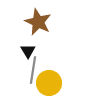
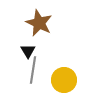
brown star: moved 1 px right, 1 px down
yellow circle: moved 15 px right, 3 px up
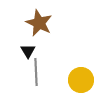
gray line: moved 3 px right, 2 px down; rotated 12 degrees counterclockwise
yellow circle: moved 17 px right
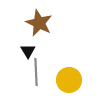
yellow circle: moved 12 px left
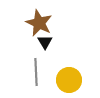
black triangle: moved 17 px right, 9 px up
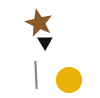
gray line: moved 3 px down
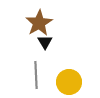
brown star: rotated 16 degrees clockwise
yellow circle: moved 2 px down
